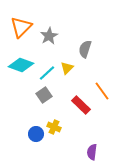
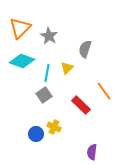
orange triangle: moved 1 px left, 1 px down
gray star: rotated 12 degrees counterclockwise
cyan diamond: moved 1 px right, 4 px up
cyan line: rotated 36 degrees counterclockwise
orange line: moved 2 px right
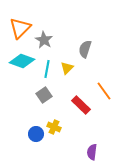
gray star: moved 5 px left, 4 px down
cyan line: moved 4 px up
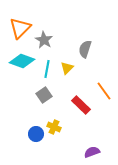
purple semicircle: rotated 63 degrees clockwise
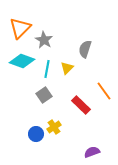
yellow cross: rotated 32 degrees clockwise
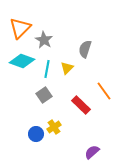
purple semicircle: rotated 21 degrees counterclockwise
